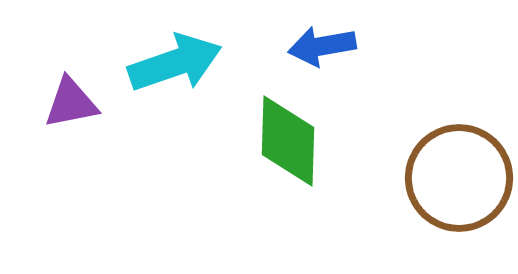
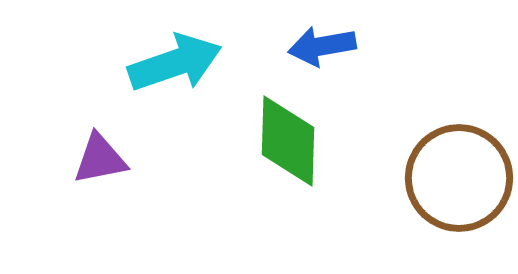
purple triangle: moved 29 px right, 56 px down
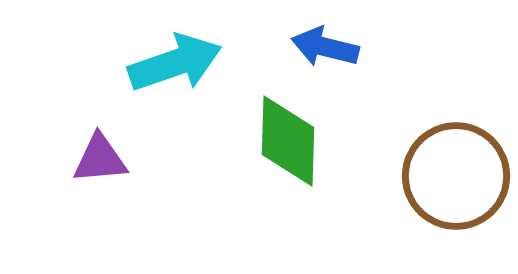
blue arrow: moved 3 px right, 1 px down; rotated 24 degrees clockwise
purple triangle: rotated 6 degrees clockwise
brown circle: moved 3 px left, 2 px up
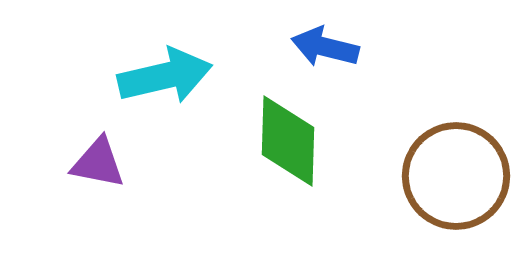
cyan arrow: moved 10 px left, 13 px down; rotated 6 degrees clockwise
purple triangle: moved 2 px left, 4 px down; rotated 16 degrees clockwise
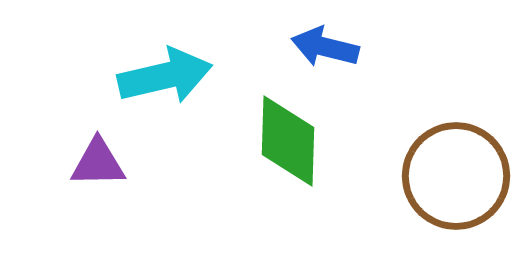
purple triangle: rotated 12 degrees counterclockwise
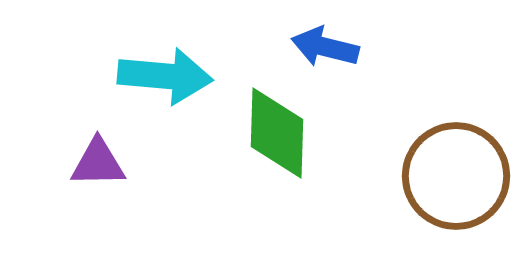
cyan arrow: rotated 18 degrees clockwise
green diamond: moved 11 px left, 8 px up
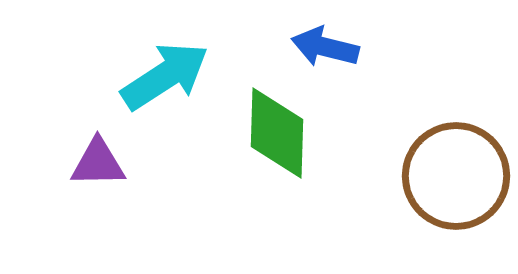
cyan arrow: rotated 38 degrees counterclockwise
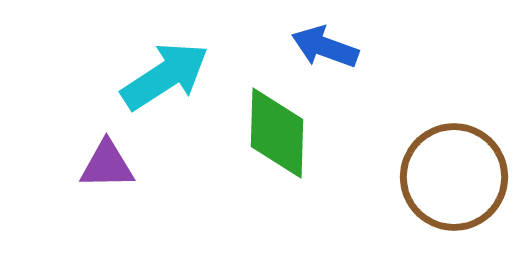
blue arrow: rotated 6 degrees clockwise
purple triangle: moved 9 px right, 2 px down
brown circle: moved 2 px left, 1 px down
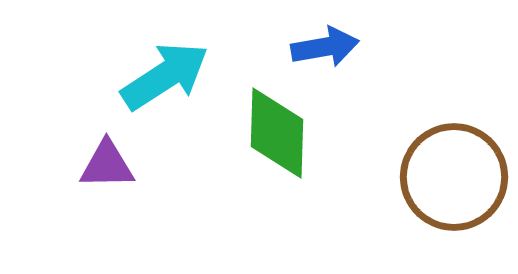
blue arrow: rotated 150 degrees clockwise
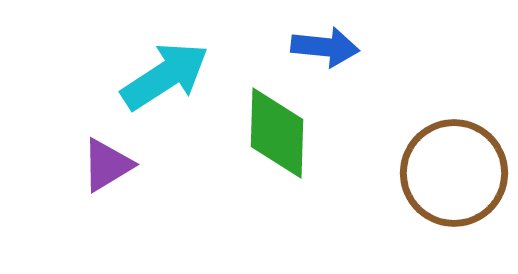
blue arrow: rotated 16 degrees clockwise
purple triangle: rotated 30 degrees counterclockwise
brown circle: moved 4 px up
